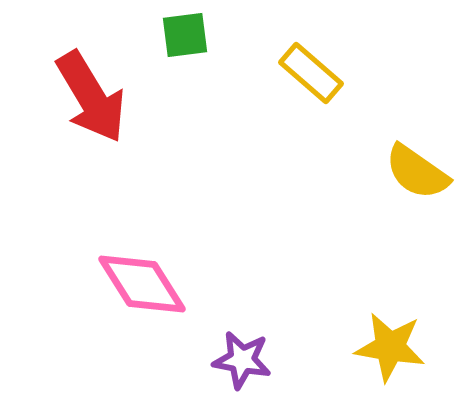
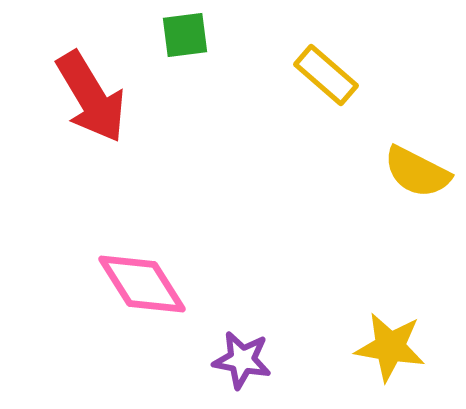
yellow rectangle: moved 15 px right, 2 px down
yellow semicircle: rotated 8 degrees counterclockwise
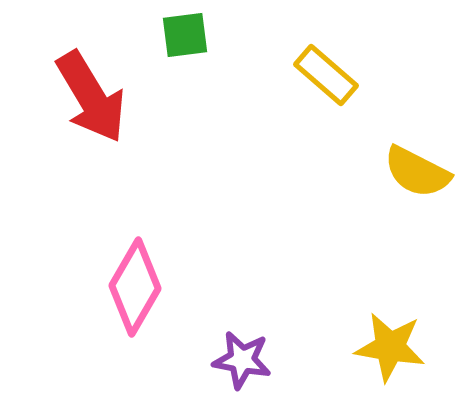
pink diamond: moved 7 px left, 3 px down; rotated 62 degrees clockwise
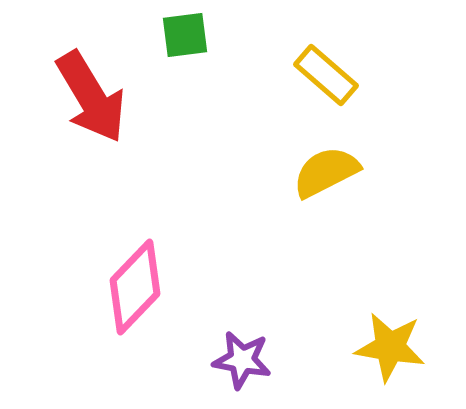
yellow semicircle: moved 91 px left; rotated 126 degrees clockwise
pink diamond: rotated 14 degrees clockwise
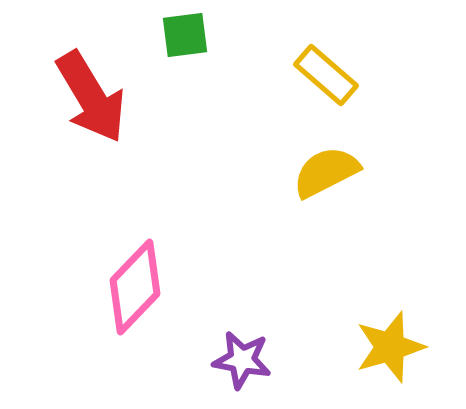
yellow star: rotated 26 degrees counterclockwise
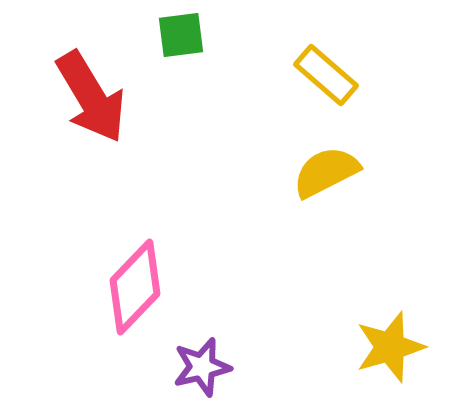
green square: moved 4 px left
purple star: moved 40 px left, 7 px down; rotated 24 degrees counterclockwise
